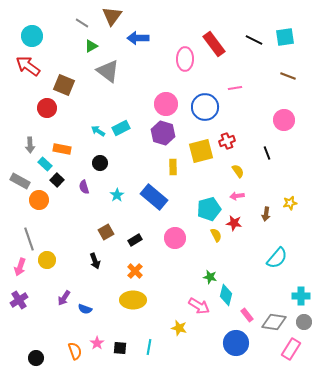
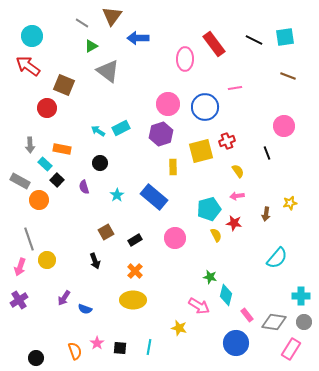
pink circle at (166, 104): moved 2 px right
pink circle at (284, 120): moved 6 px down
purple hexagon at (163, 133): moved 2 px left, 1 px down; rotated 25 degrees clockwise
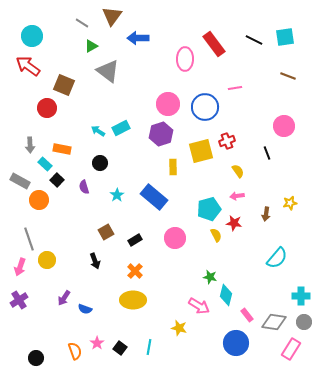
black square at (120, 348): rotated 32 degrees clockwise
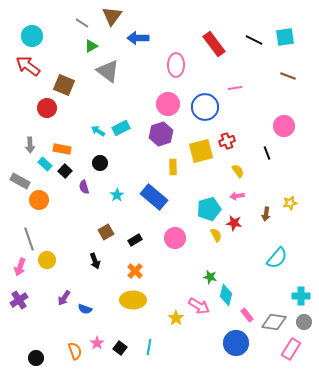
pink ellipse at (185, 59): moved 9 px left, 6 px down
black square at (57, 180): moved 8 px right, 9 px up
yellow star at (179, 328): moved 3 px left, 10 px up; rotated 21 degrees clockwise
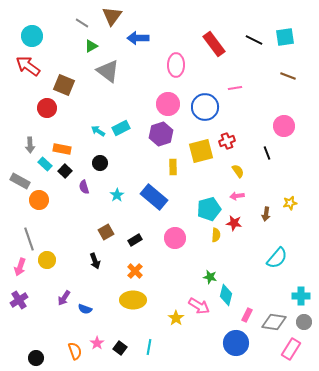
yellow semicircle at (216, 235): rotated 32 degrees clockwise
pink rectangle at (247, 315): rotated 64 degrees clockwise
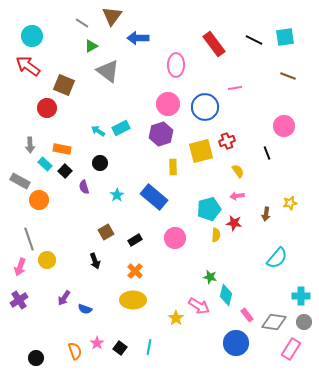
pink rectangle at (247, 315): rotated 64 degrees counterclockwise
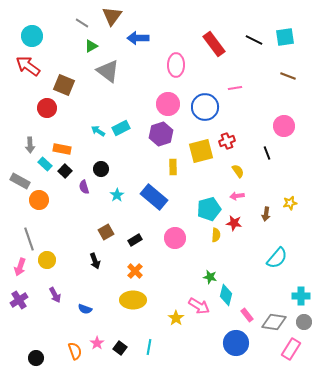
black circle at (100, 163): moved 1 px right, 6 px down
purple arrow at (64, 298): moved 9 px left, 3 px up; rotated 63 degrees counterclockwise
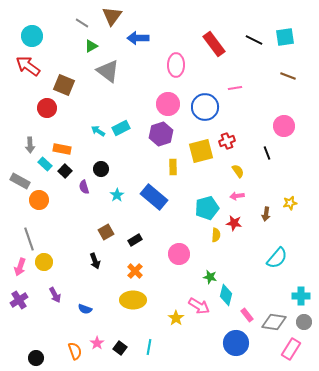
cyan pentagon at (209, 209): moved 2 px left, 1 px up
pink circle at (175, 238): moved 4 px right, 16 px down
yellow circle at (47, 260): moved 3 px left, 2 px down
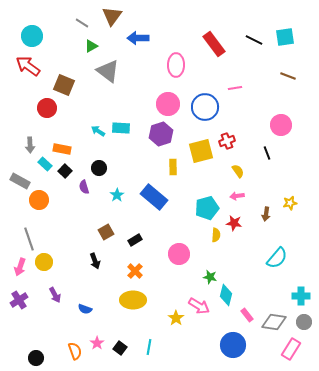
pink circle at (284, 126): moved 3 px left, 1 px up
cyan rectangle at (121, 128): rotated 30 degrees clockwise
black circle at (101, 169): moved 2 px left, 1 px up
blue circle at (236, 343): moved 3 px left, 2 px down
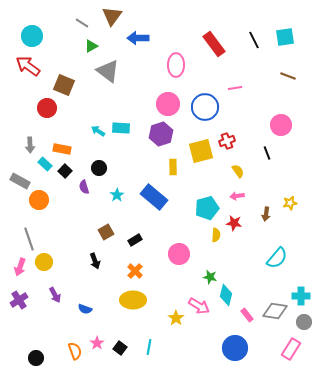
black line at (254, 40): rotated 36 degrees clockwise
gray diamond at (274, 322): moved 1 px right, 11 px up
blue circle at (233, 345): moved 2 px right, 3 px down
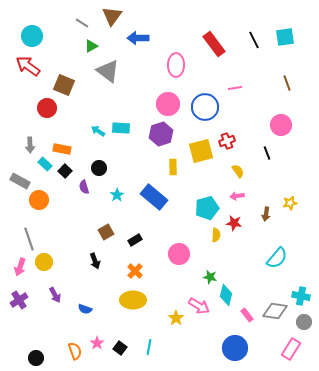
brown line at (288, 76): moved 1 px left, 7 px down; rotated 49 degrees clockwise
cyan cross at (301, 296): rotated 12 degrees clockwise
